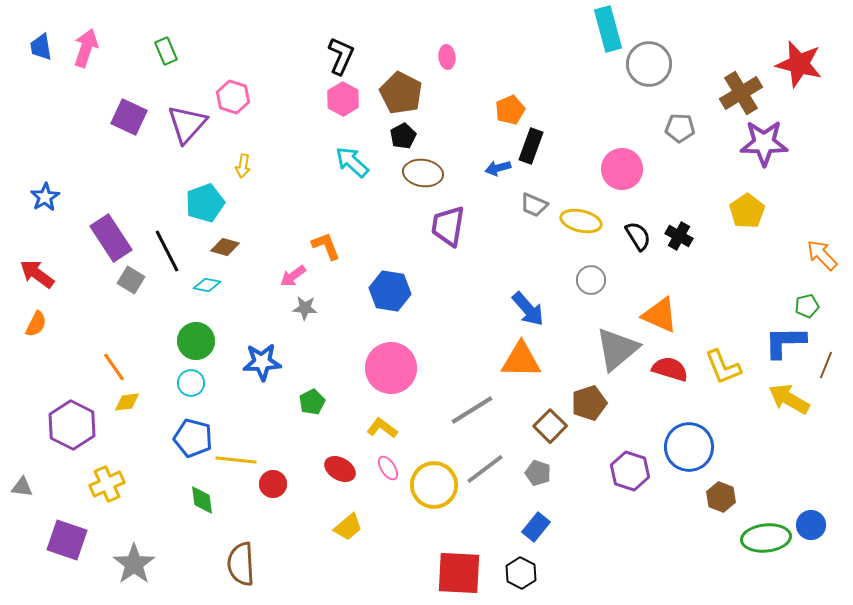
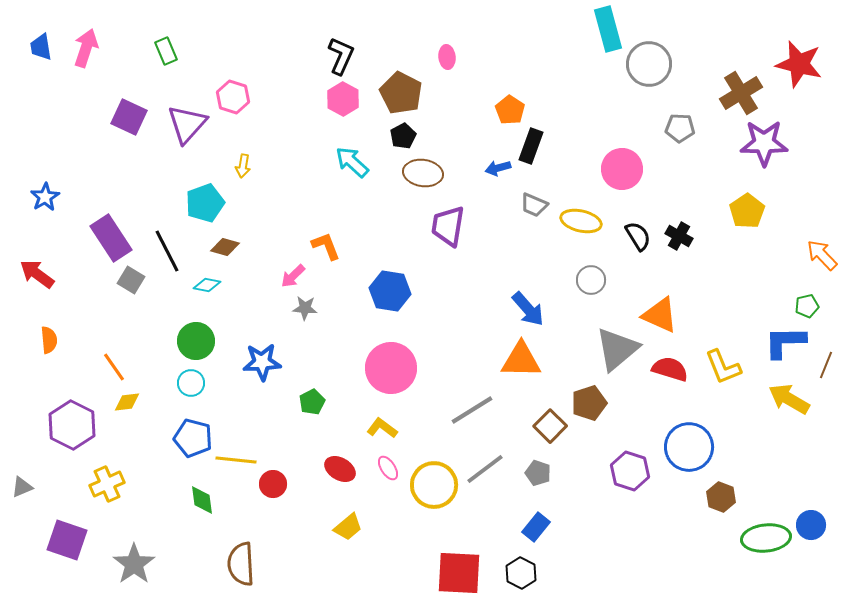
orange pentagon at (510, 110): rotated 16 degrees counterclockwise
pink arrow at (293, 276): rotated 8 degrees counterclockwise
orange semicircle at (36, 324): moved 13 px right, 16 px down; rotated 32 degrees counterclockwise
gray triangle at (22, 487): rotated 30 degrees counterclockwise
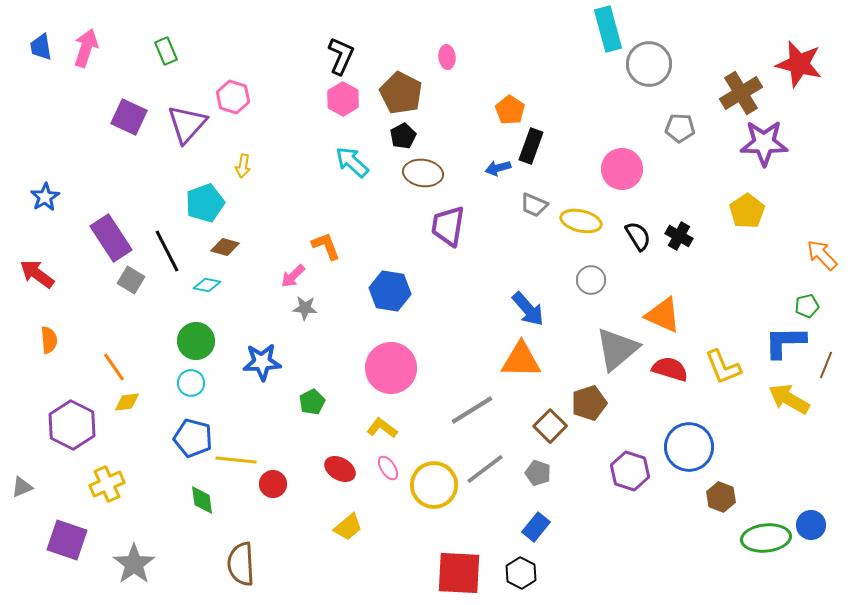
orange triangle at (660, 315): moved 3 px right
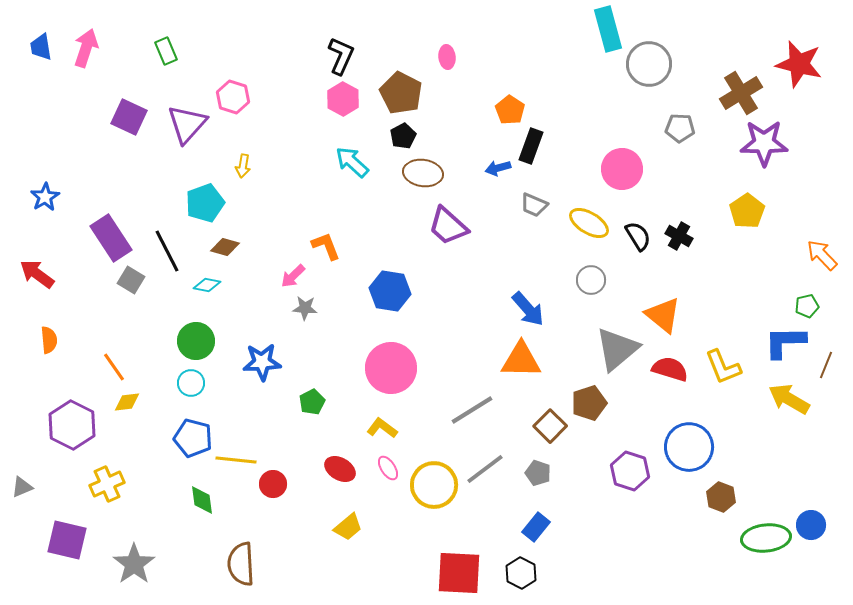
yellow ellipse at (581, 221): moved 8 px right, 2 px down; rotated 18 degrees clockwise
purple trapezoid at (448, 226): rotated 57 degrees counterclockwise
orange triangle at (663, 315): rotated 15 degrees clockwise
purple square at (67, 540): rotated 6 degrees counterclockwise
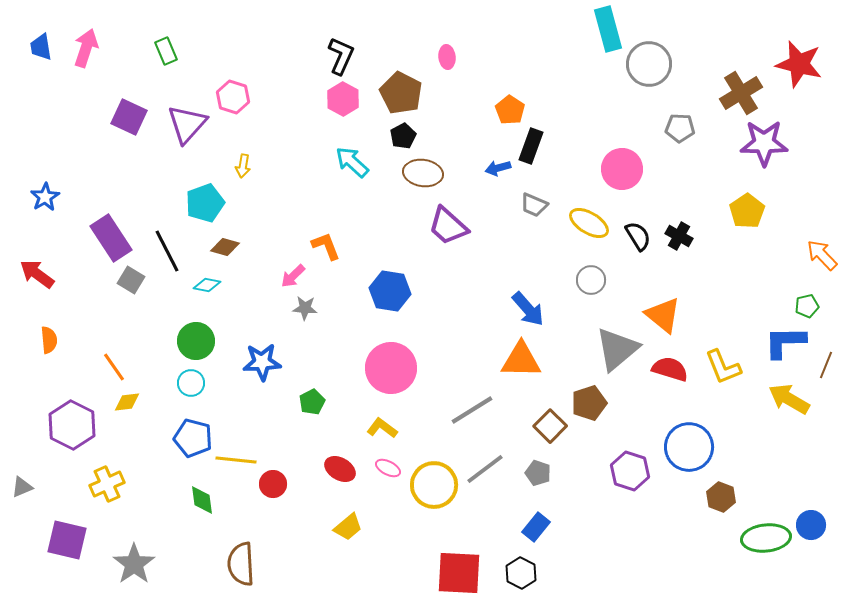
pink ellipse at (388, 468): rotated 30 degrees counterclockwise
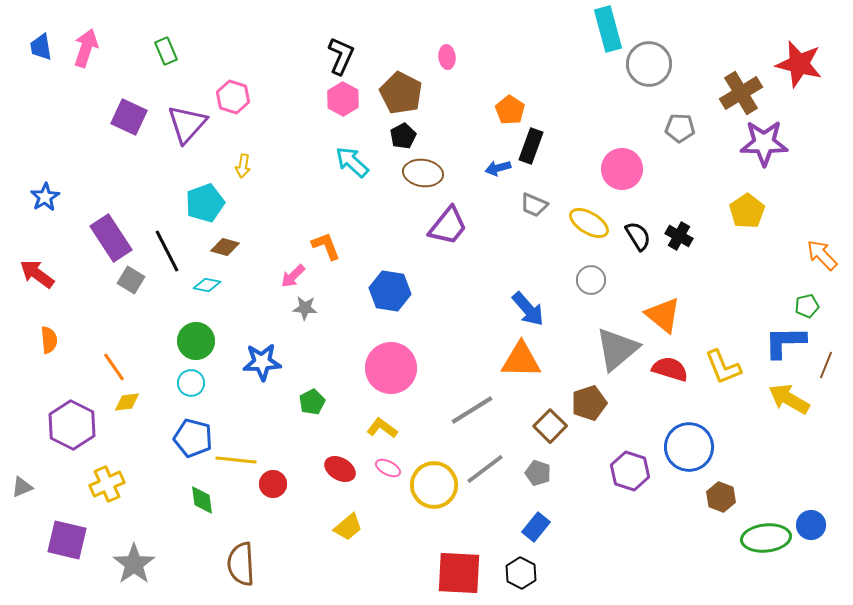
purple trapezoid at (448, 226): rotated 93 degrees counterclockwise
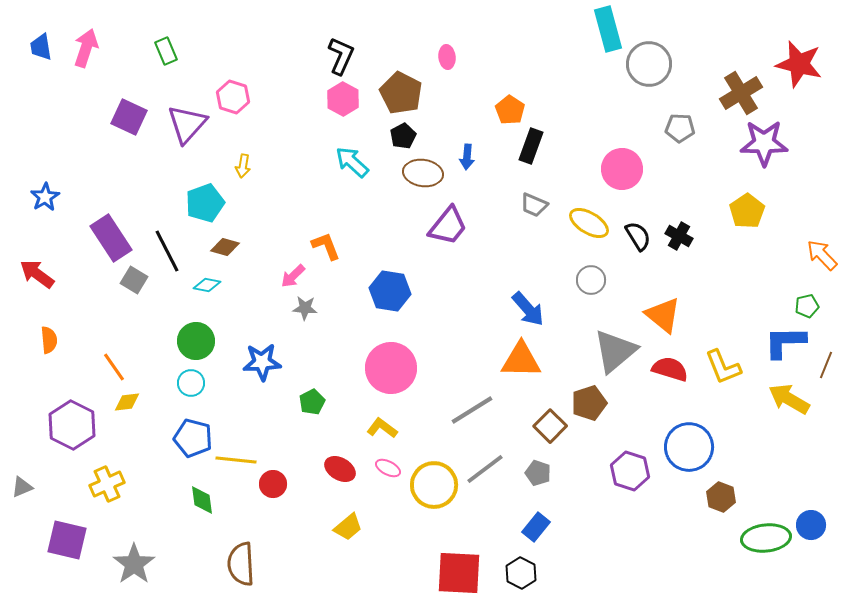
blue arrow at (498, 168): moved 31 px left, 11 px up; rotated 70 degrees counterclockwise
gray square at (131, 280): moved 3 px right
gray triangle at (617, 349): moved 2 px left, 2 px down
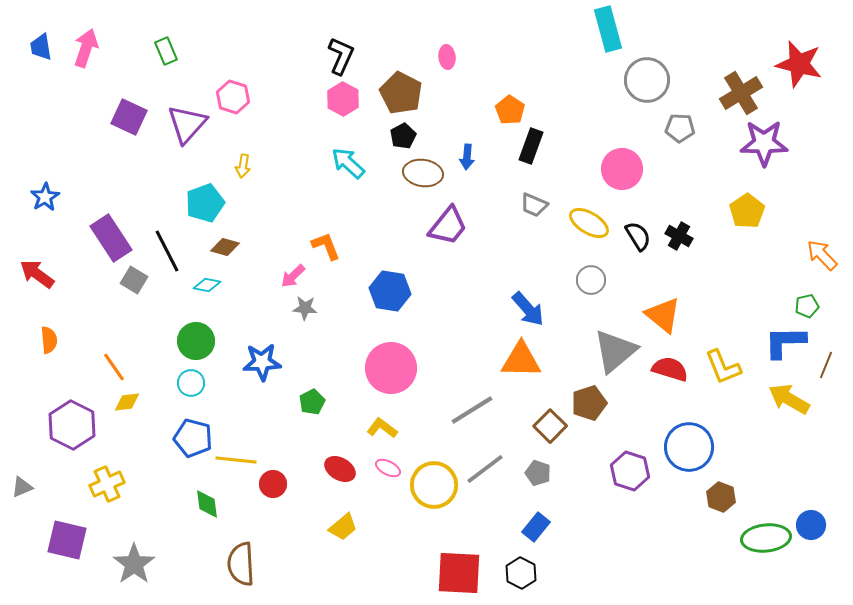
gray circle at (649, 64): moved 2 px left, 16 px down
cyan arrow at (352, 162): moved 4 px left, 1 px down
green diamond at (202, 500): moved 5 px right, 4 px down
yellow trapezoid at (348, 527): moved 5 px left
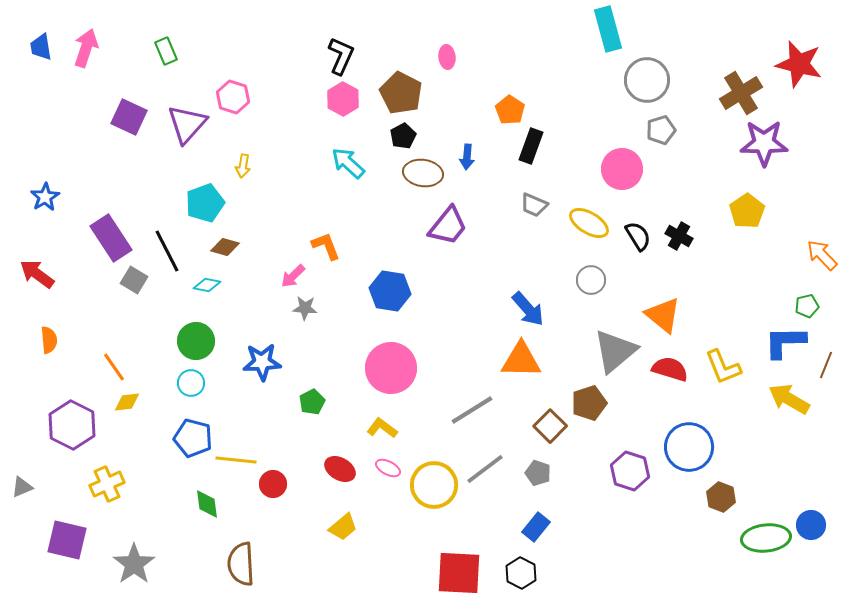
gray pentagon at (680, 128): moved 19 px left, 2 px down; rotated 20 degrees counterclockwise
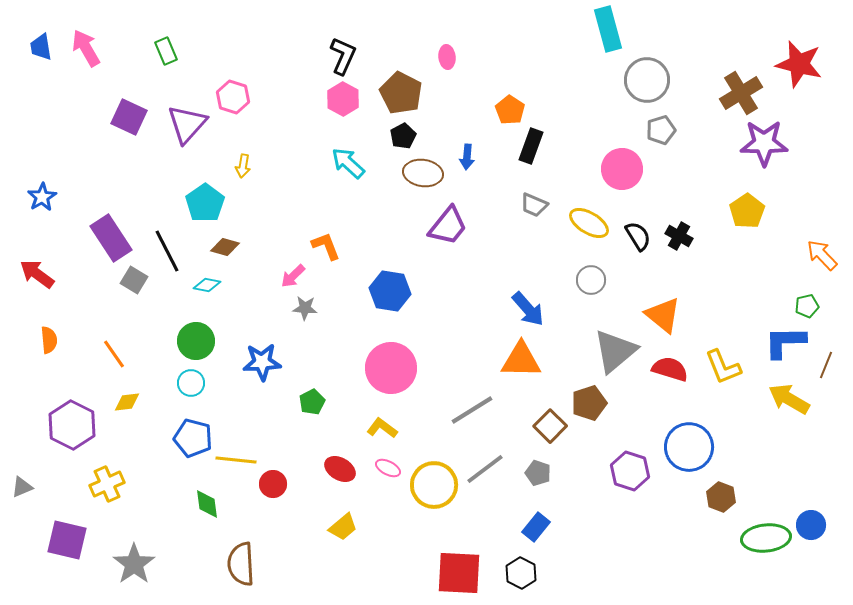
pink arrow at (86, 48): rotated 48 degrees counterclockwise
black L-shape at (341, 56): moved 2 px right
blue star at (45, 197): moved 3 px left
cyan pentagon at (205, 203): rotated 15 degrees counterclockwise
orange line at (114, 367): moved 13 px up
